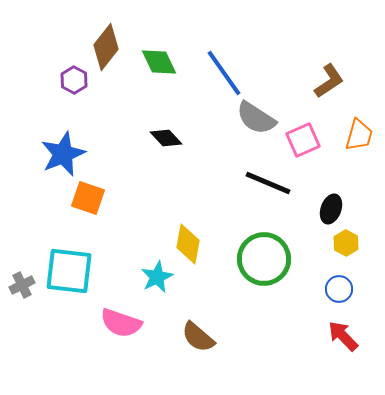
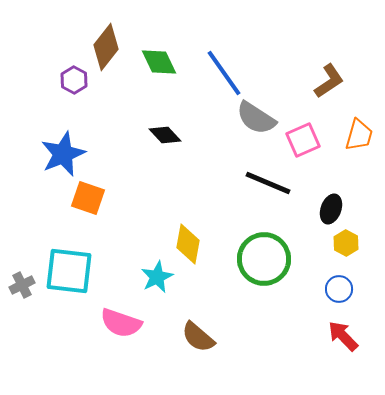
black diamond: moved 1 px left, 3 px up
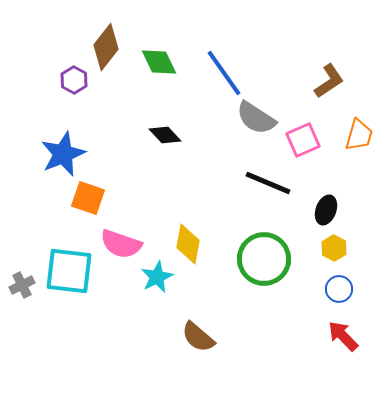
black ellipse: moved 5 px left, 1 px down
yellow hexagon: moved 12 px left, 5 px down
pink semicircle: moved 79 px up
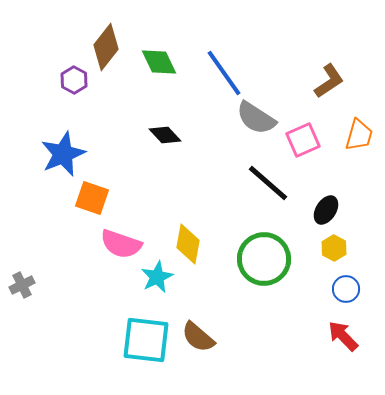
black line: rotated 18 degrees clockwise
orange square: moved 4 px right
black ellipse: rotated 12 degrees clockwise
cyan square: moved 77 px right, 69 px down
blue circle: moved 7 px right
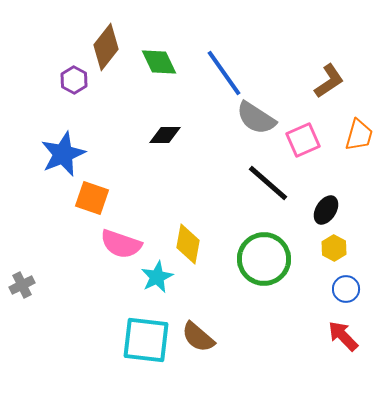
black diamond: rotated 48 degrees counterclockwise
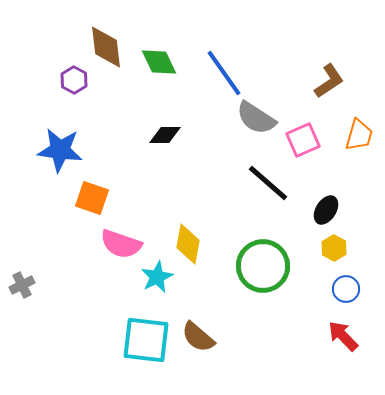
brown diamond: rotated 45 degrees counterclockwise
blue star: moved 3 px left, 4 px up; rotated 30 degrees clockwise
green circle: moved 1 px left, 7 px down
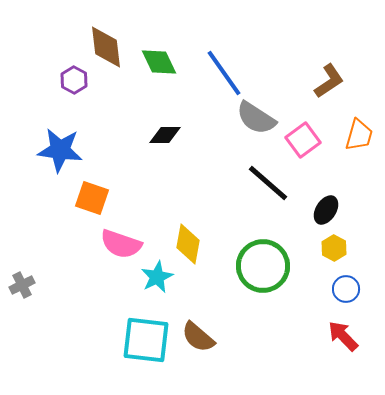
pink square: rotated 12 degrees counterclockwise
